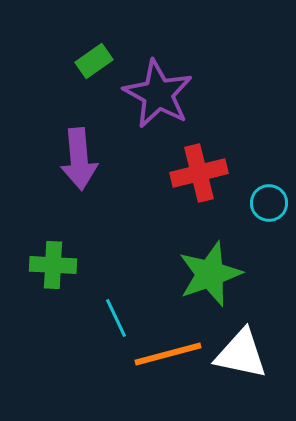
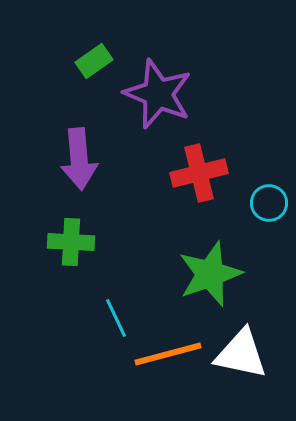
purple star: rotated 6 degrees counterclockwise
green cross: moved 18 px right, 23 px up
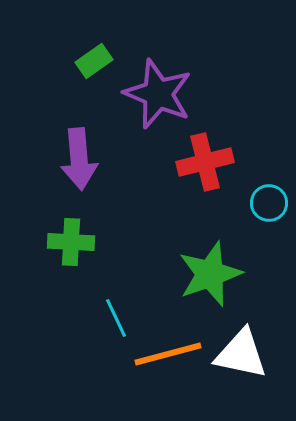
red cross: moved 6 px right, 11 px up
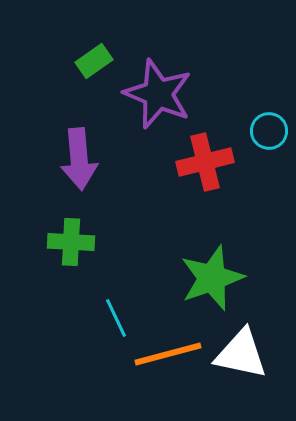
cyan circle: moved 72 px up
green star: moved 2 px right, 4 px down
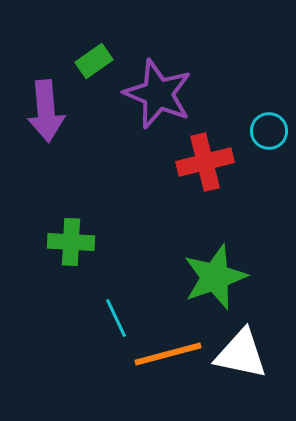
purple arrow: moved 33 px left, 48 px up
green star: moved 3 px right, 1 px up
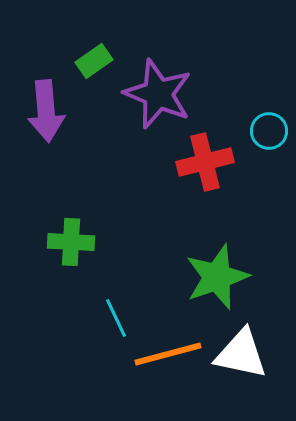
green star: moved 2 px right
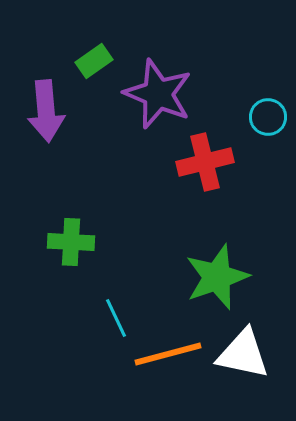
cyan circle: moved 1 px left, 14 px up
white triangle: moved 2 px right
